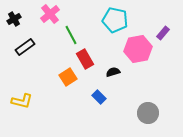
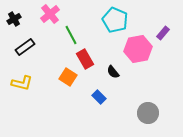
cyan pentagon: rotated 10 degrees clockwise
black semicircle: rotated 112 degrees counterclockwise
orange square: rotated 24 degrees counterclockwise
yellow L-shape: moved 18 px up
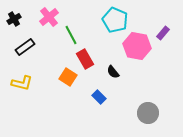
pink cross: moved 1 px left, 3 px down
pink hexagon: moved 1 px left, 3 px up; rotated 20 degrees clockwise
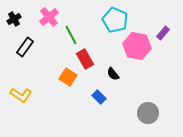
black rectangle: rotated 18 degrees counterclockwise
black semicircle: moved 2 px down
yellow L-shape: moved 1 px left, 12 px down; rotated 20 degrees clockwise
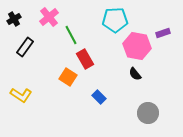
cyan pentagon: rotated 25 degrees counterclockwise
purple rectangle: rotated 32 degrees clockwise
black semicircle: moved 22 px right
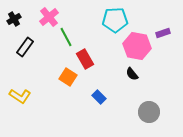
green line: moved 5 px left, 2 px down
black semicircle: moved 3 px left
yellow L-shape: moved 1 px left, 1 px down
gray circle: moved 1 px right, 1 px up
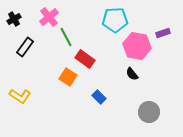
red rectangle: rotated 24 degrees counterclockwise
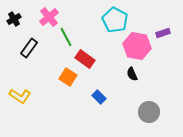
cyan pentagon: rotated 30 degrees clockwise
black rectangle: moved 4 px right, 1 px down
black semicircle: rotated 16 degrees clockwise
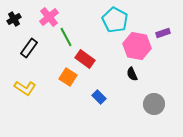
yellow L-shape: moved 5 px right, 8 px up
gray circle: moved 5 px right, 8 px up
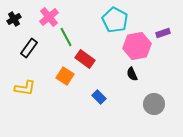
pink hexagon: rotated 20 degrees counterclockwise
orange square: moved 3 px left, 1 px up
yellow L-shape: rotated 25 degrees counterclockwise
